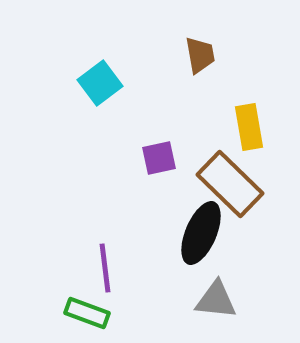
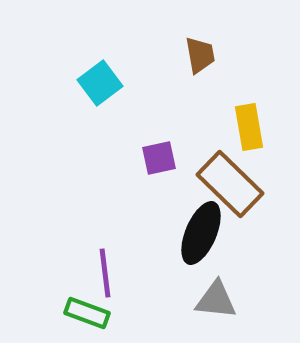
purple line: moved 5 px down
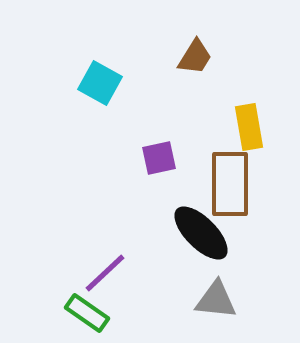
brown trapezoid: moved 5 px left, 2 px down; rotated 42 degrees clockwise
cyan square: rotated 24 degrees counterclockwise
brown rectangle: rotated 46 degrees clockwise
black ellipse: rotated 68 degrees counterclockwise
purple line: rotated 54 degrees clockwise
green rectangle: rotated 15 degrees clockwise
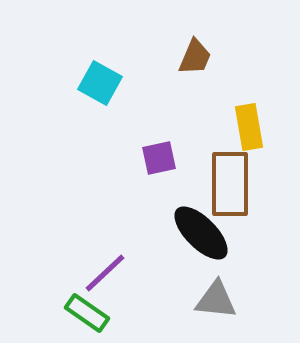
brown trapezoid: rotated 9 degrees counterclockwise
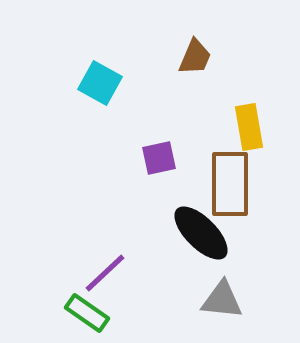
gray triangle: moved 6 px right
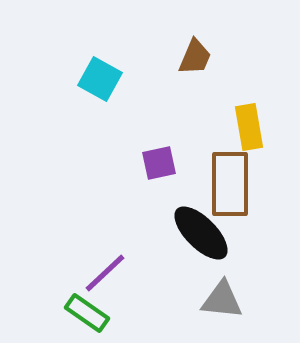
cyan square: moved 4 px up
purple square: moved 5 px down
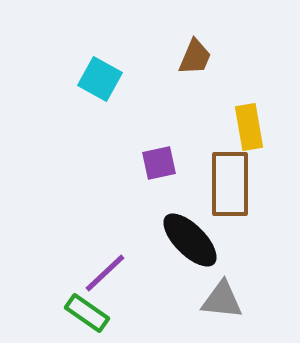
black ellipse: moved 11 px left, 7 px down
